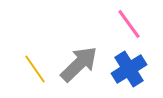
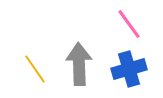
gray arrow: rotated 48 degrees counterclockwise
blue cross: rotated 16 degrees clockwise
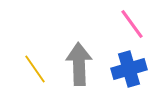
pink line: moved 3 px right
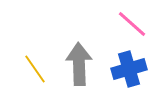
pink line: rotated 12 degrees counterclockwise
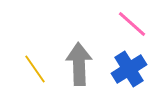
blue cross: rotated 16 degrees counterclockwise
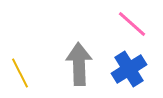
yellow line: moved 15 px left, 4 px down; rotated 8 degrees clockwise
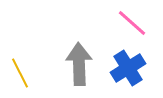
pink line: moved 1 px up
blue cross: moved 1 px left, 1 px up
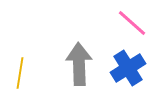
yellow line: rotated 36 degrees clockwise
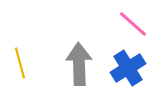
pink line: moved 1 px right, 1 px down
yellow line: moved 10 px up; rotated 24 degrees counterclockwise
